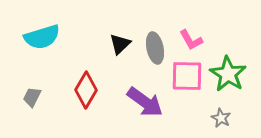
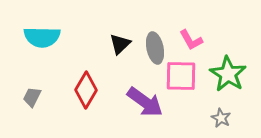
cyan semicircle: rotated 18 degrees clockwise
pink square: moved 6 px left
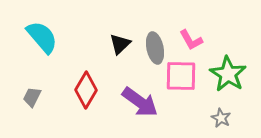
cyan semicircle: rotated 132 degrees counterclockwise
purple arrow: moved 5 px left
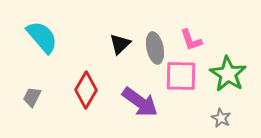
pink L-shape: rotated 10 degrees clockwise
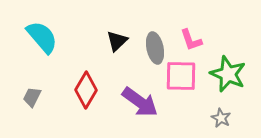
black triangle: moved 3 px left, 3 px up
green star: rotated 9 degrees counterclockwise
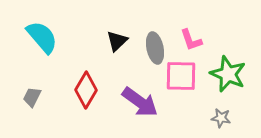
gray star: rotated 18 degrees counterclockwise
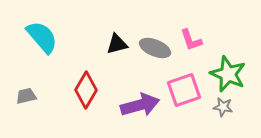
black triangle: moved 3 px down; rotated 30 degrees clockwise
gray ellipse: rotated 56 degrees counterclockwise
pink square: moved 3 px right, 14 px down; rotated 20 degrees counterclockwise
gray trapezoid: moved 6 px left, 1 px up; rotated 50 degrees clockwise
purple arrow: moved 3 px down; rotated 51 degrees counterclockwise
gray star: moved 2 px right, 11 px up
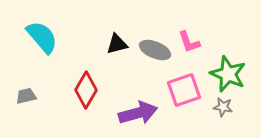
pink L-shape: moved 2 px left, 2 px down
gray ellipse: moved 2 px down
purple arrow: moved 2 px left, 8 px down
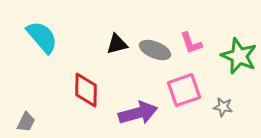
pink L-shape: moved 2 px right, 1 px down
green star: moved 11 px right, 18 px up
red diamond: rotated 30 degrees counterclockwise
gray trapezoid: moved 26 px down; rotated 130 degrees clockwise
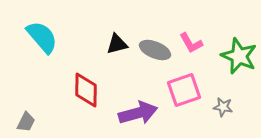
pink L-shape: rotated 10 degrees counterclockwise
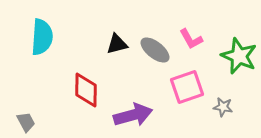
cyan semicircle: rotated 45 degrees clockwise
pink L-shape: moved 4 px up
gray ellipse: rotated 16 degrees clockwise
pink square: moved 3 px right, 3 px up
purple arrow: moved 5 px left, 2 px down
gray trapezoid: rotated 55 degrees counterclockwise
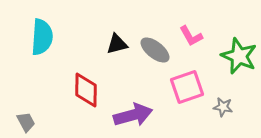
pink L-shape: moved 3 px up
